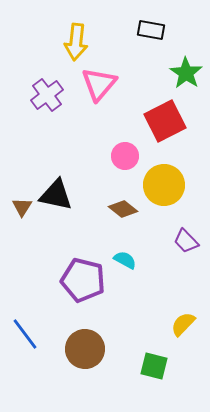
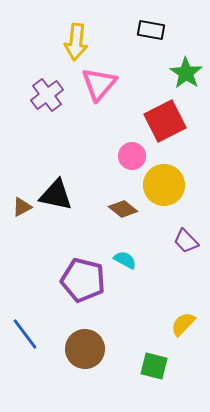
pink circle: moved 7 px right
brown triangle: rotated 30 degrees clockwise
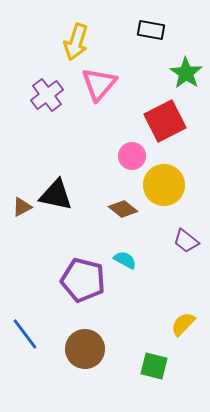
yellow arrow: rotated 12 degrees clockwise
purple trapezoid: rotated 8 degrees counterclockwise
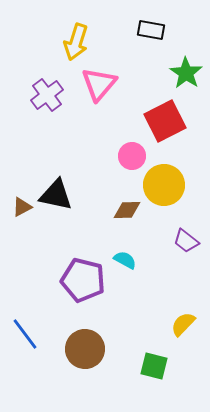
brown diamond: moved 4 px right, 1 px down; rotated 40 degrees counterclockwise
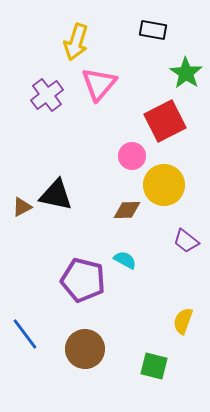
black rectangle: moved 2 px right
yellow semicircle: moved 3 px up; rotated 24 degrees counterclockwise
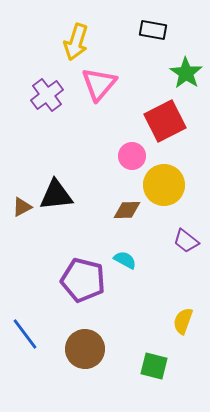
black triangle: rotated 18 degrees counterclockwise
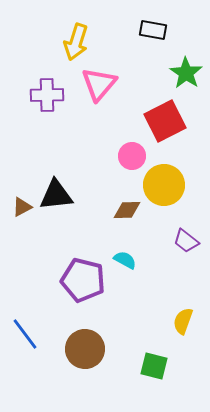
purple cross: rotated 36 degrees clockwise
